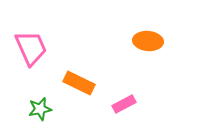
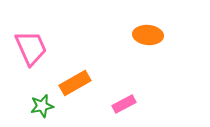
orange ellipse: moved 6 px up
orange rectangle: moved 4 px left; rotated 56 degrees counterclockwise
green star: moved 2 px right, 3 px up
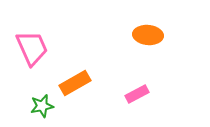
pink trapezoid: moved 1 px right
pink rectangle: moved 13 px right, 10 px up
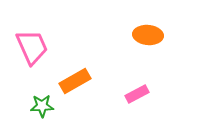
pink trapezoid: moved 1 px up
orange rectangle: moved 2 px up
green star: rotated 10 degrees clockwise
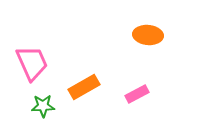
pink trapezoid: moved 16 px down
orange rectangle: moved 9 px right, 6 px down
green star: moved 1 px right
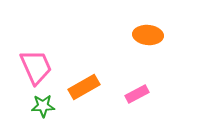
pink trapezoid: moved 4 px right, 4 px down
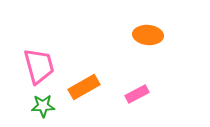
pink trapezoid: moved 3 px right, 1 px up; rotated 9 degrees clockwise
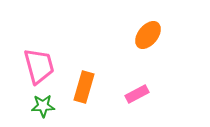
orange ellipse: rotated 56 degrees counterclockwise
orange rectangle: rotated 44 degrees counterclockwise
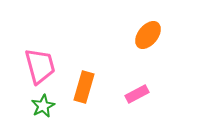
pink trapezoid: moved 1 px right
green star: rotated 25 degrees counterclockwise
